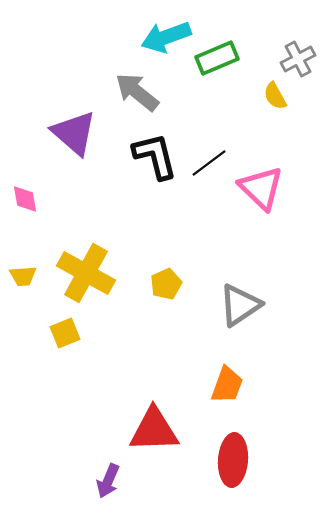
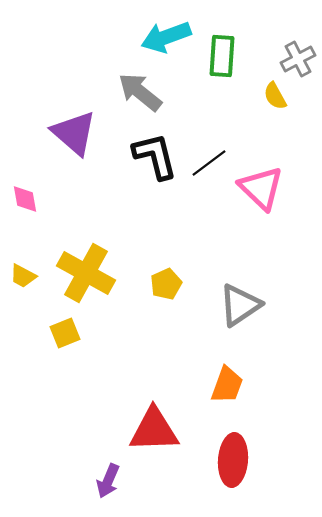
green rectangle: moved 5 px right, 2 px up; rotated 63 degrees counterclockwise
gray arrow: moved 3 px right
yellow trapezoid: rotated 32 degrees clockwise
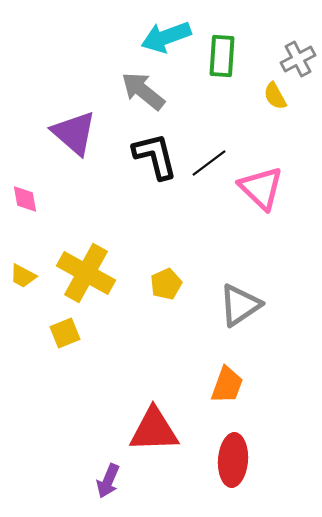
gray arrow: moved 3 px right, 1 px up
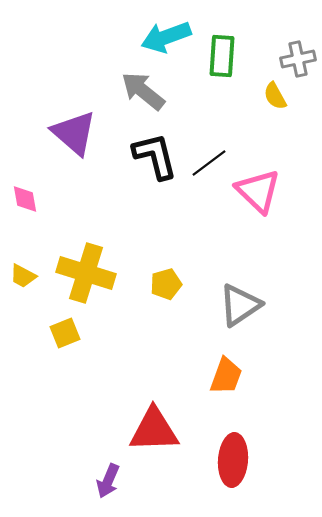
gray cross: rotated 16 degrees clockwise
pink triangle: moved 3 px left, 3 px down
yellow cross: rotated 12 degrees counterclockwise
yellow pentagon: rotated 8 degrees clockwise
orange trapezoid: moved 1 px left, 9 px up
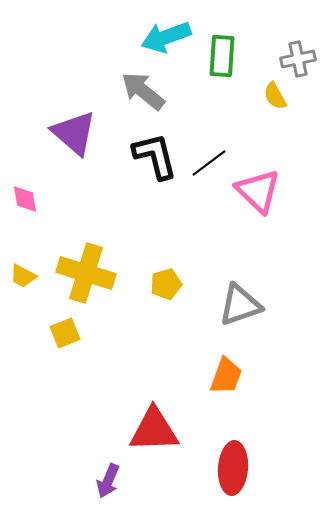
gray triangle: rotated 15 degrees clockwise
red ellipse: moved 8 px down
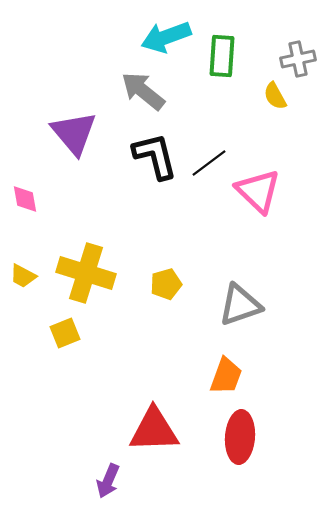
purple triangle: rotated 9 degrees clockwise
red ellipse: moved 7 px right, 31 px up
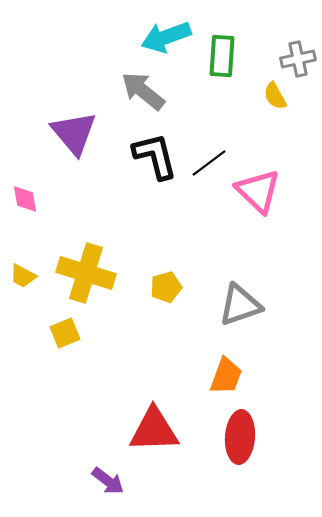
yellow pentagon: moved 3 px down
purple arrow: rotated 76 degrees counterclockwise
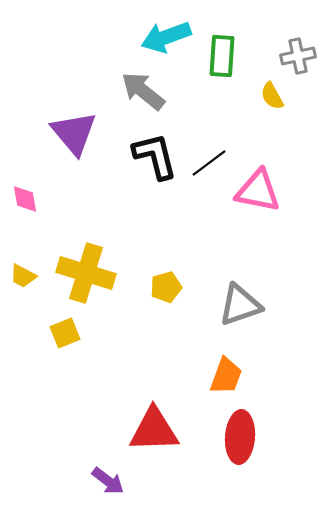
gray cross: moved 3 px up
yellow semicircle: moved 3 px left
pink triangle: rotated 33 degrees counterclockwise
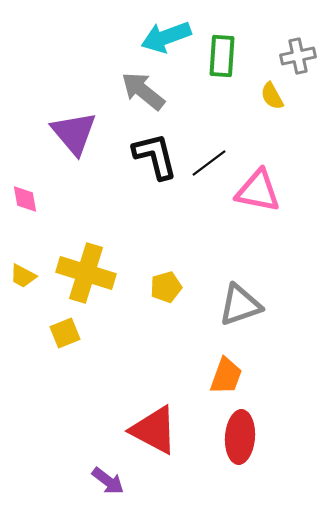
red triangle: rotated 30 degrees clockwise
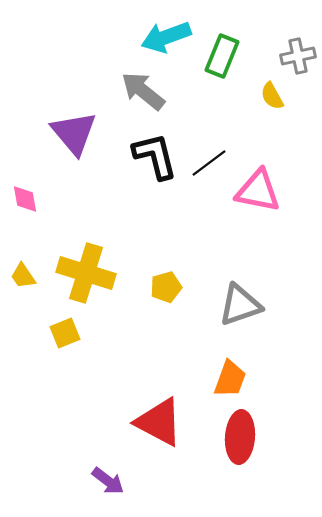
green rectangle: rotated 18 degrees clockwise
yellow trapezoid: rotated 28 degrees clockwise
orange trapezoid: moved 4 px right, 3 px down
red triangle: moved 5 px right, 8 px up
